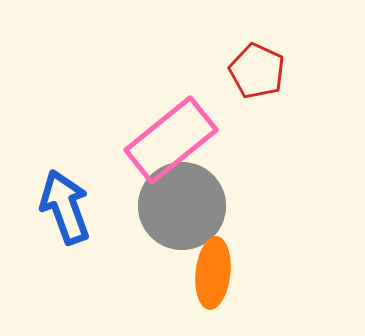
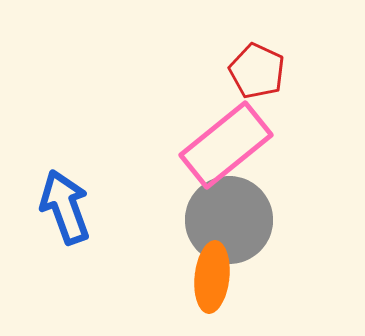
pink rectangle: moved 55 px right, 5 px down
gray circle: moved 47 px right, 14 px down
orange ellipse: moved 1 px left, 4 px down
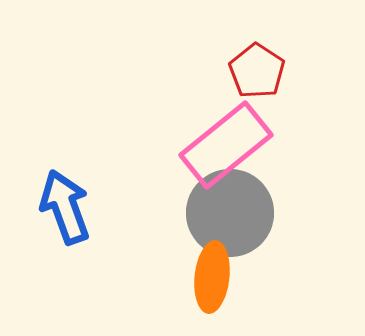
red pentagon: rotated 8 degrees clockwise
gray circle: moved 1 px right, 7 px up
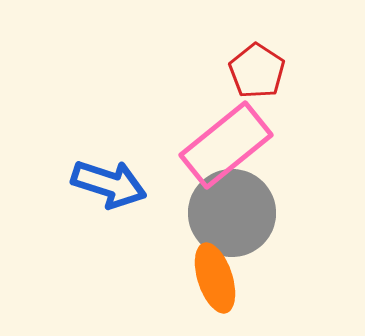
blue arrow: moved 44 px right, 23 px up; rotated 128 degrees clockwise
gray circle: moved 2 px right
orange ellipse: moved 3 px right, 1 px down; rotated 24 degrees counterclockwise
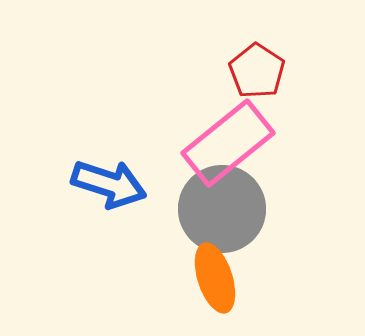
pink rectangle: moved 2 px right, 2 px up
gray circle: moved 10 px left, 4 px up
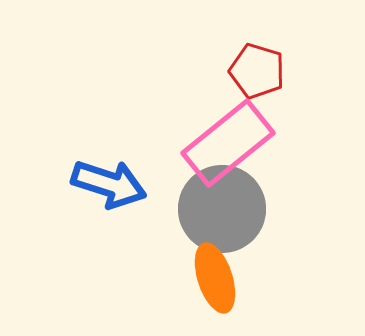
red pentagon: rotated 16 degrees counterclockwise
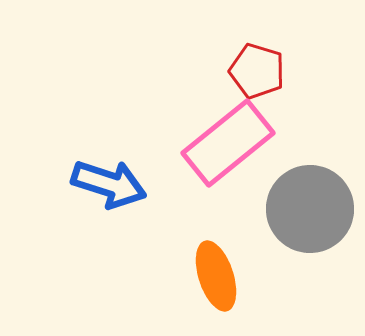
gray circle: moved 88 px right
orange ellipse: moved 1 px right, 2 px up
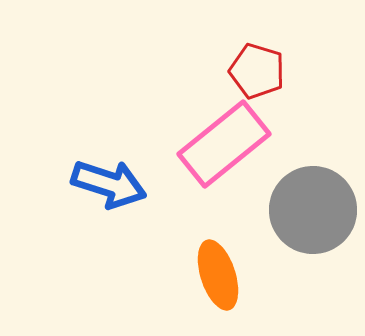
pink rectangle: moved 4 px left, 1 px down
gray circle: moved 3 px right, 1 px down
orange ellipse: moved 2 px right, 1 px up
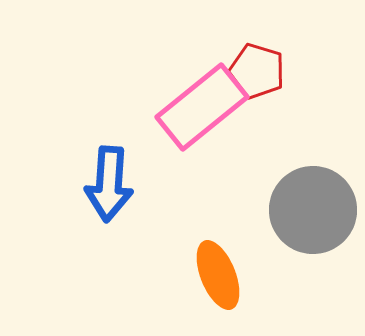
pink rectangle: moved 22 px left, 37 px up
blue arrow: rotated 76 degrees clockwise
orange ellipse: rotated 4 degrees counterclockwise
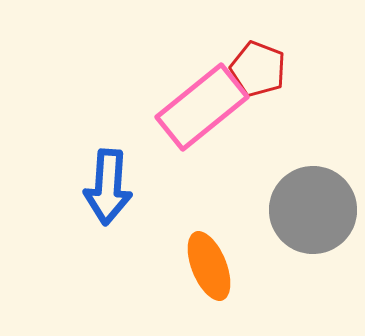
red pentagon: moved 1 px right, 2 px up; rotated 4 degrees clockwise
blue arrow: moved 1 px left, 3 px down
orange ellipse: moved 9 px left, 9 px up
